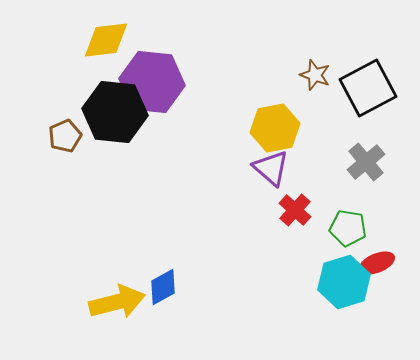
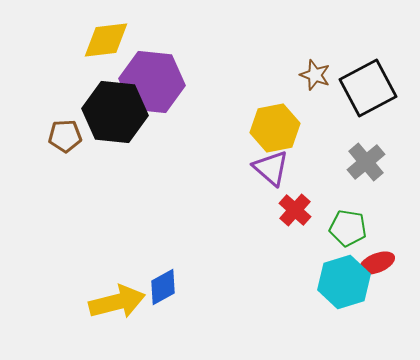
brown pentagon: rotated 20 degrees clockwise
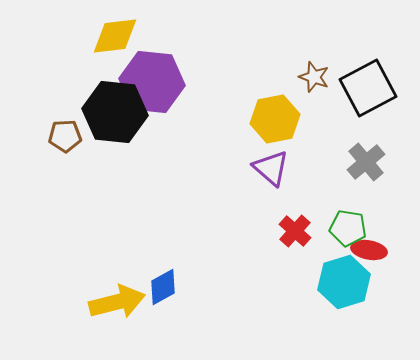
yellow diamond: moved 9 px right, 4 px up
brown star: moved 1 px left, 2 px down
yellow hexagon: moved 9 px up
red cross: moved 21 px down
red ellipse: moved 8 px left, 13 px up; rotated 32 degrees clockwise
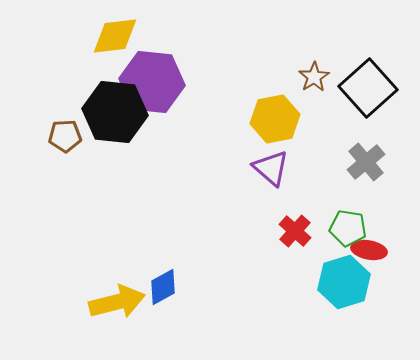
brown star: rotated 20 degrees clockwise
black square: rotated 14 degrees counterclockwise
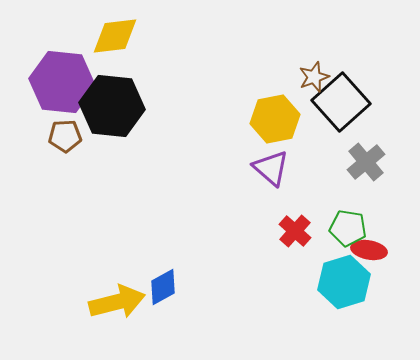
brown star: rotated 12 degrees clockwise
purple hexagon: moved 90 px left
black square: moved 27 px left, 14 px down
black hexagon: moved 3 px left, 6 px up
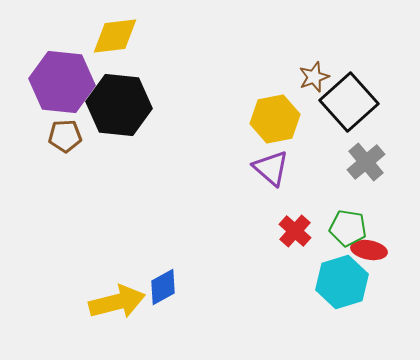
black square: moved 8 px right
black hexagon: moved 7 px right, 1 px up
cyan hexagon: moved 2 px left
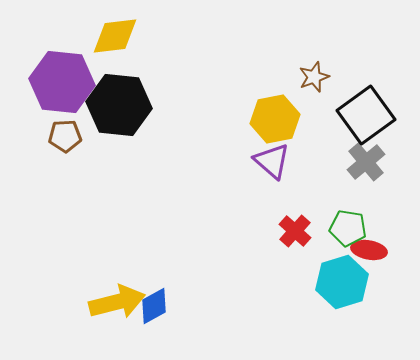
black square: moved 17 px right, 13 px down; rotated 6 degrees clockwise
purple triangle: moved 1 px right, 7 px up
blue diamond: moved 9 px left, 19 px down
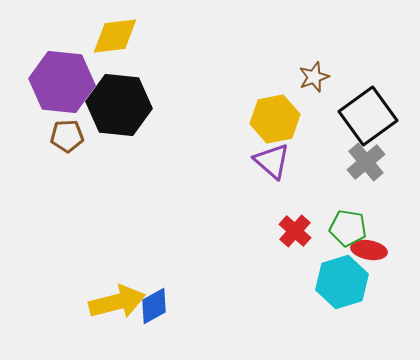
black square: moved 2 px right, 1 px down
brown pentagon: moved 2 px right
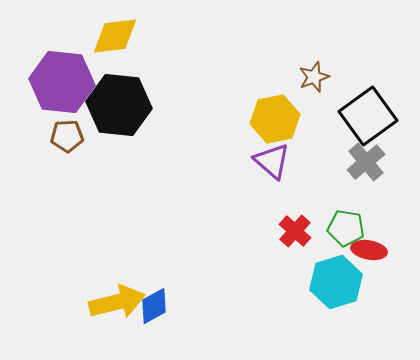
green pentagon: moved 2 px left
cyan hexagon: moved 6 px left
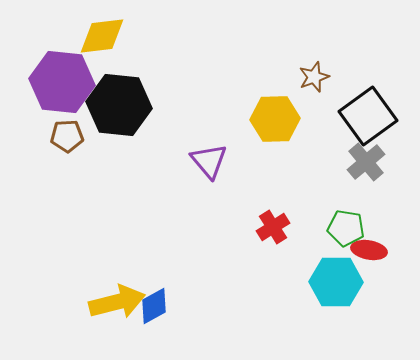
yellow diamond: moved 13 px left
yellow hexagon: rotated 9 degrees clockwise
purple triangle: moved 63 px left; rotated 9 degrees clockwise
red cross: moved 22 px left, 4 px up; rotated 16 degrees clockwise
cyan hexagon: rotated 18 degrees clockwise
